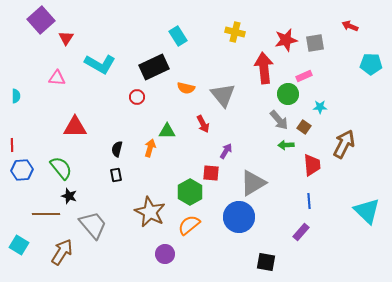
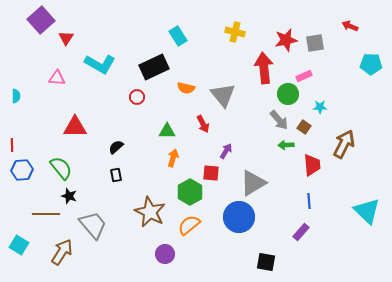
orange arrow at (150, 148): moved 23 px right, 10 px down
black semicircle at (117, 149): moved 1 px left, 2 px up; rotated 35 degrees clockwise
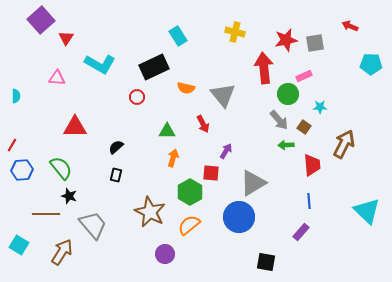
red line at (12, 145): rotated 32 degrees clockwise
black rectangle at (116, 175): rotated 24 degrees clockwise
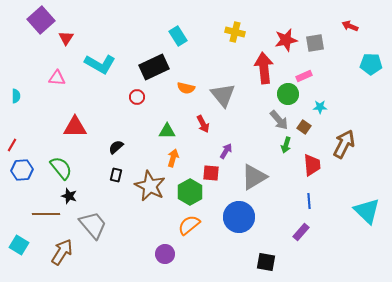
green arrow at (286, 145): rotated 70 degrees counterclockwise
gray triangle at (253, 183): moved 1 px right, 6 px up
brown star at (150, 212): moved 26 px up
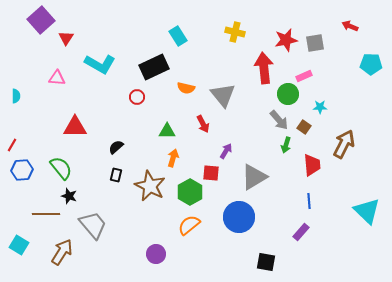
purple circle at (165, 254): moved 9 px left
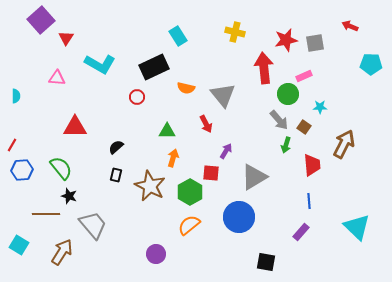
red arrow at (203, 124): moved 3 px right
cyan triangle at (367, 211): moved 10 px left, 16 px down
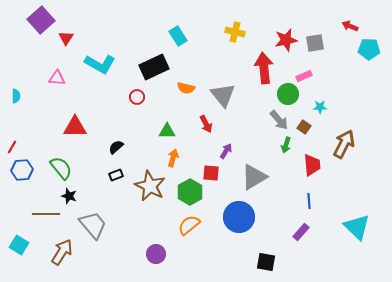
cyan pentagon at (371, 64): moved 2 px left, 15 px up
red line at (12, 145): moved 2 px down
black rectangle at (116, 175): rotated 56 degrees clockwise
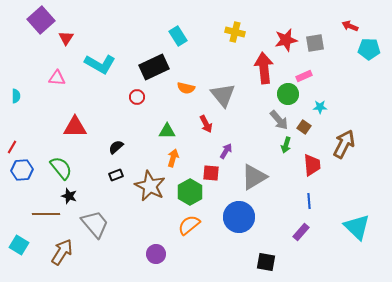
gray trapezoid at (93, 225): moved 2 px right, 1 px up
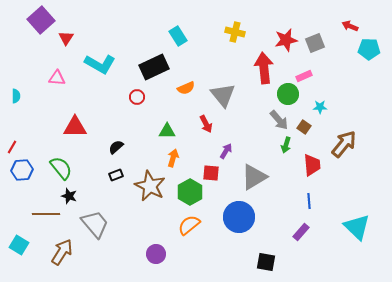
gray square at (315, 43): rotated 12 degrees counterclockwise
orange semicircle at (186, 88): rotated 36 degrees counterclockwise
brown arrow at (344, 144): rotated 12 degrees clockwise
